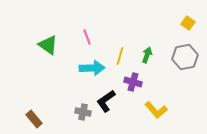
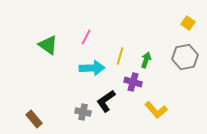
pink line: moved 1 px left; rotated 49 degrees clockwise
green arrow: moved 1 px left, 5 px down
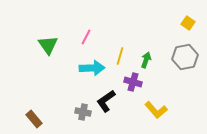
green triangle: rotated 20 degrees clockwise
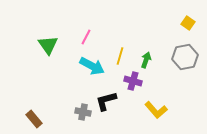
cyan arrow: moved 2 px up; rotated 30 degrees clockwise
purple cross: moved 1 px up
black L-shape: rotated 20 degrees clockwise
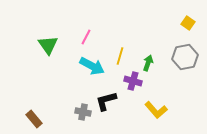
green arrow: moved 2 px right, 3 px down
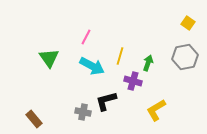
green triangle: moved 1 px right, 13 px down
yellow L-shape: rotated 100 degrees clockwise
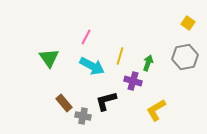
gray cross: moved 4 px down
brown rectangle: moved 30 px right, 16 px up
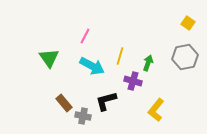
pink line: moved 1 px left, 1 px up
yellow L-shape: rotated 20 degrees counterclockwise
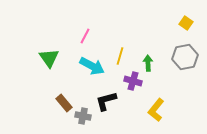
yellow square: moved 2 px left
green arrow: rotated 21 degrees counterclockwise
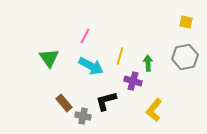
yellow square: moved 1 px up; rotated 24 degrees counterclockwise
cyan arrow: moved 1 px left
yellow L-shape: moved 2 px left
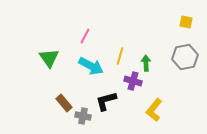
green arrow: moved 2 px left
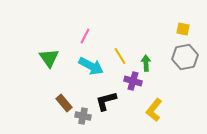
yellow square: moved 3 px left, 7 px down
yellow line: rotated 48 degrees counterclockwise
